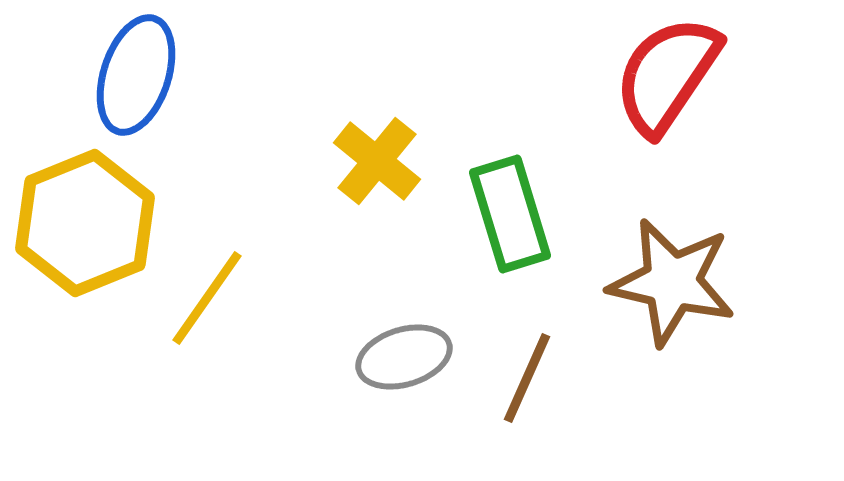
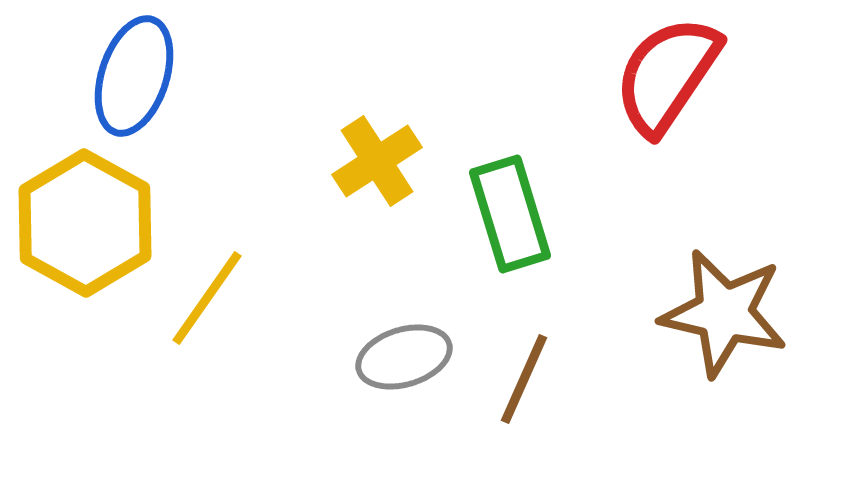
blue ellipse: moved 2 px left, 1 px down
yellow cross: rotated 18 degrees clockwise
yellow hexagon: rotated 9 degrees counterclockwise
brown star: moved 52 px right, 31 px down
brown line: moved 3 px left, 1 px down
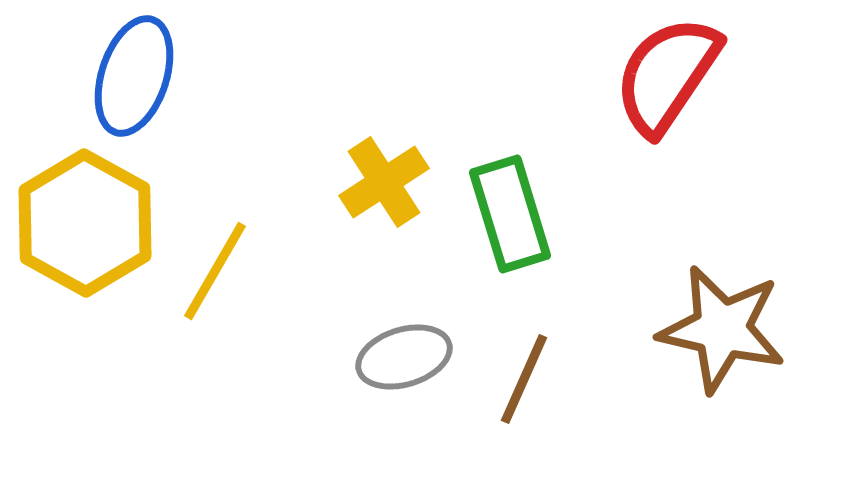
yellow cross: moved 7 px right, 21 px down
yellow line: moved 8 px right, 27 px up; rotated 5 degrees counterclockwise
brown star: moved 2 px left, 16 px down
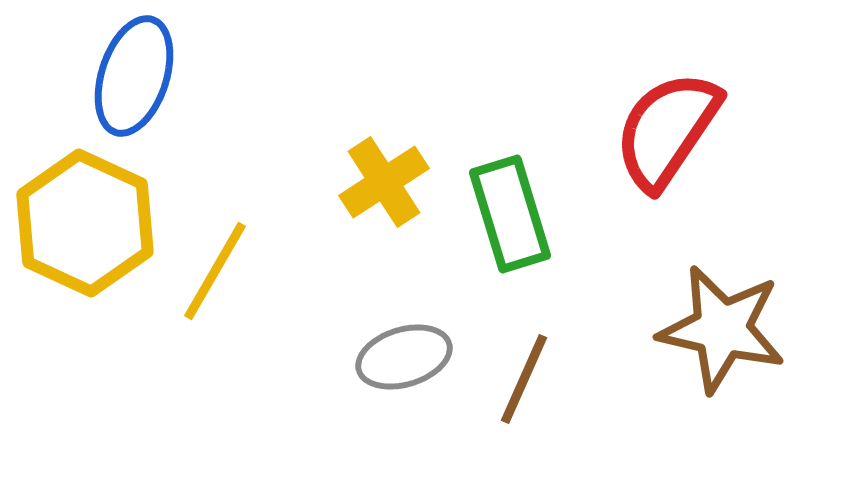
red semicircle: moved 55 px down
yellow hexagon: rotated 4 degrees counterclockwise
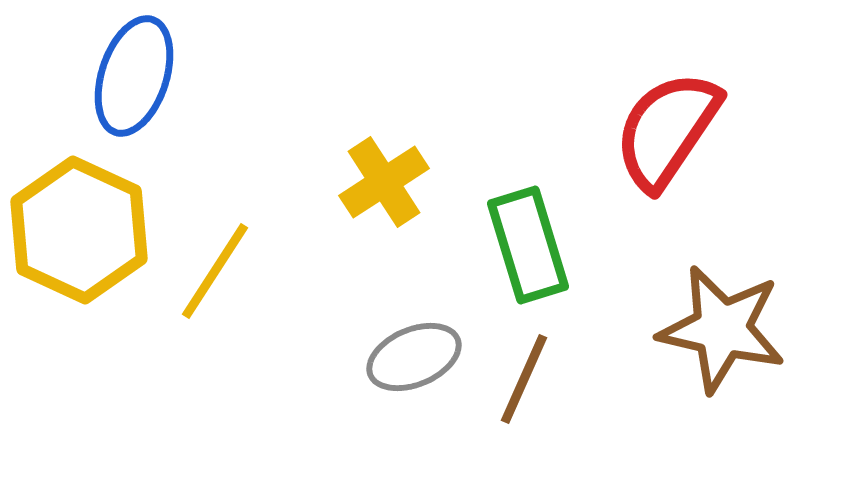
green rectangle: moved 18 px right, 31 px down
yellow hexagon: moved 6 px left, 7 px down
yellow line: rotated 3 degrees clockwise
gray ellipse: moved 10 px right; rotated 6 degrees counterclockwise
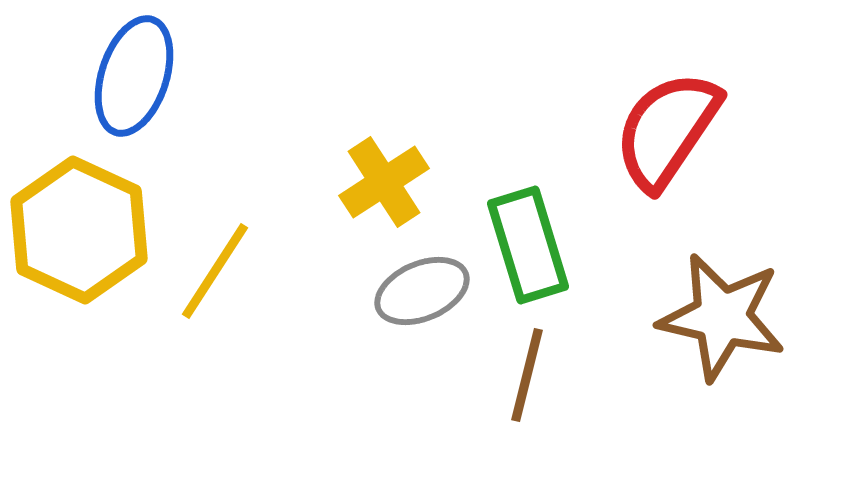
brown star: moved 12 px up
gray ellipse: moved 8 px right, 66 px up
brown line: moved 3 px right, 4 px up; rotated 10 degrees counterclockwise
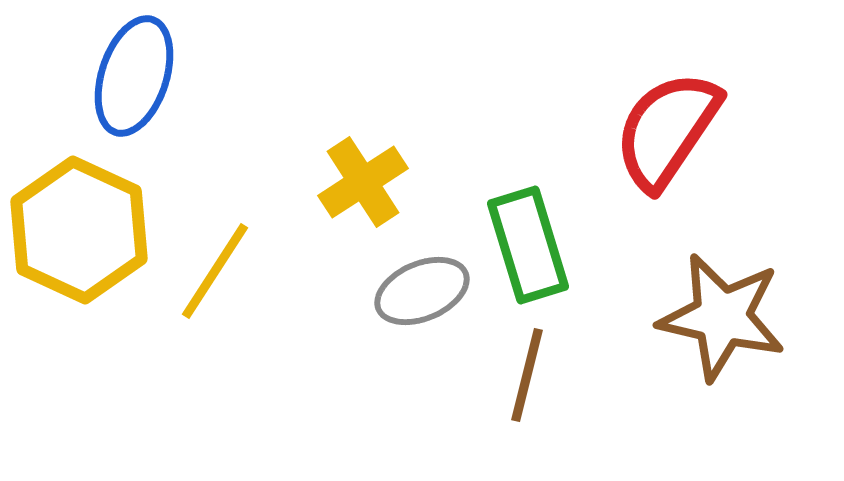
yellow cross: moved 21 px left
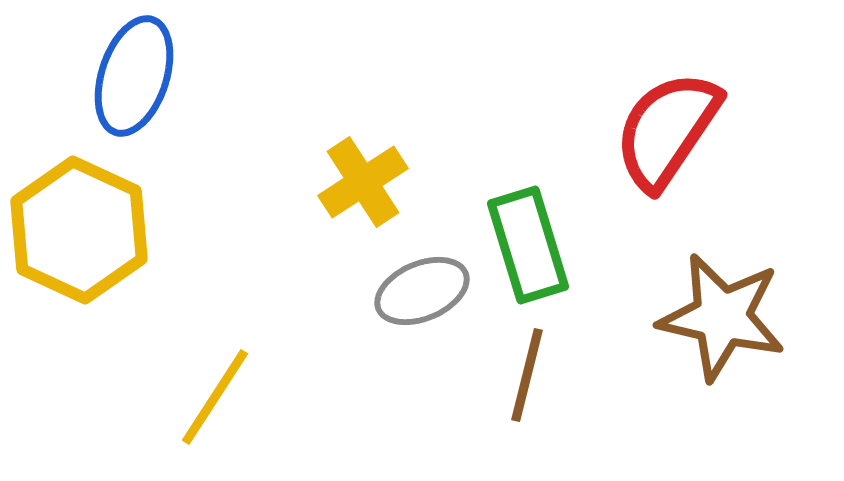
yellow line: moved 126 px down
